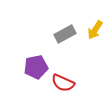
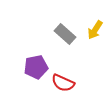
gray rectangle: rotated 70 degrees clockwise
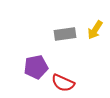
gray rectangle: rotated 50 degrees counterclockwise
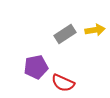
yellow arrow: rotated 132 degrees counterclockwise
gray rectangle: rotated 25 degrees counterclockwise
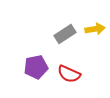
yellow arrow: moved 1 px up
red semicircle: moved 6 px right, 9 px up
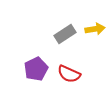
purple pentagon: moved 2 px down; rotated 15 degrees counterclockwise
